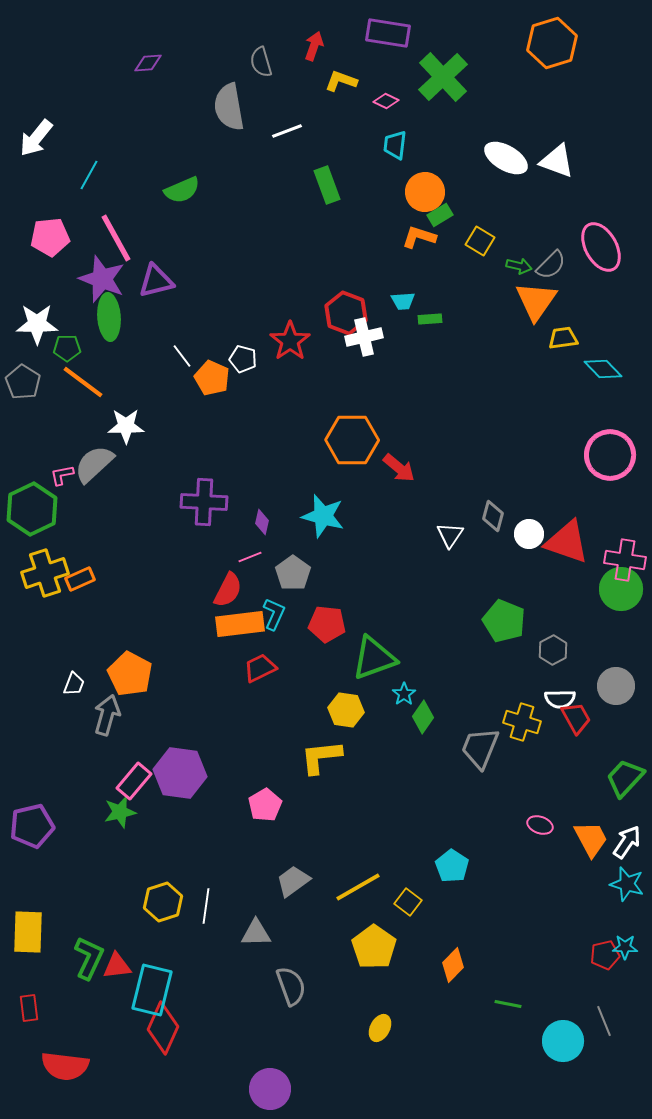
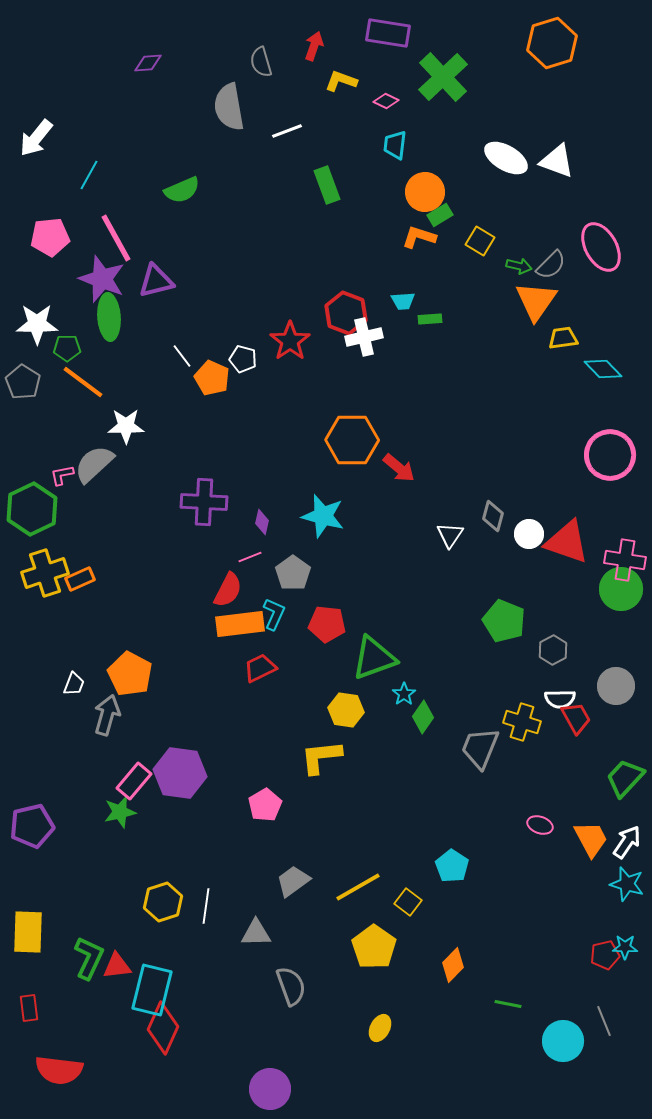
red semicircle at (65, 1066): moved 6 px left, 4 px down
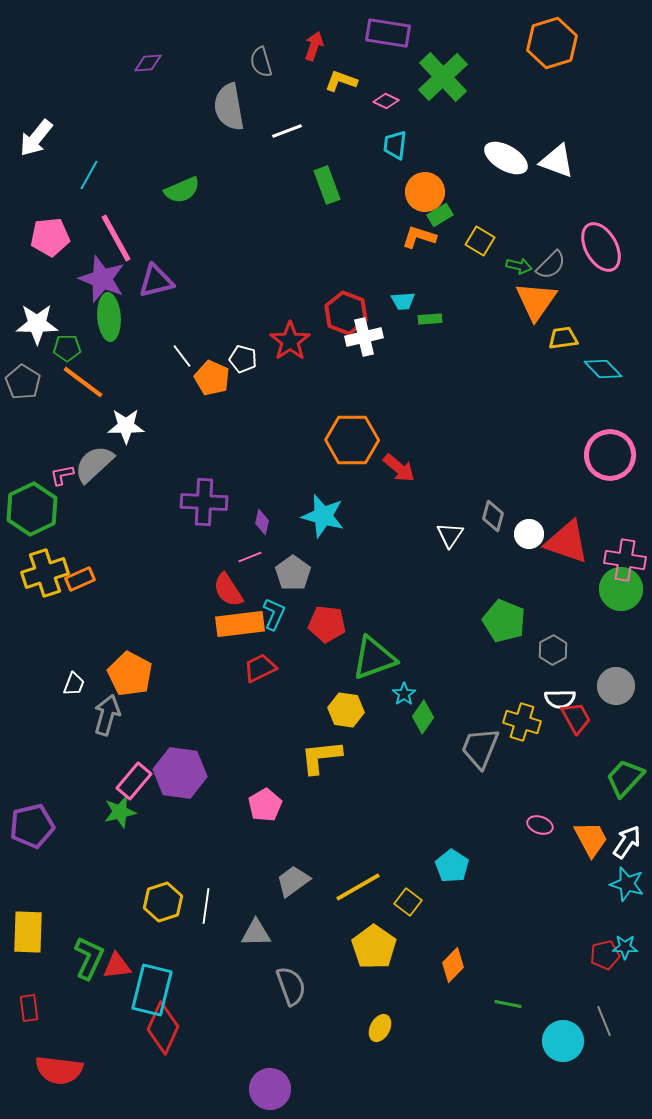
red semicircle at (228, 590): rotated 120 degrees clockwise
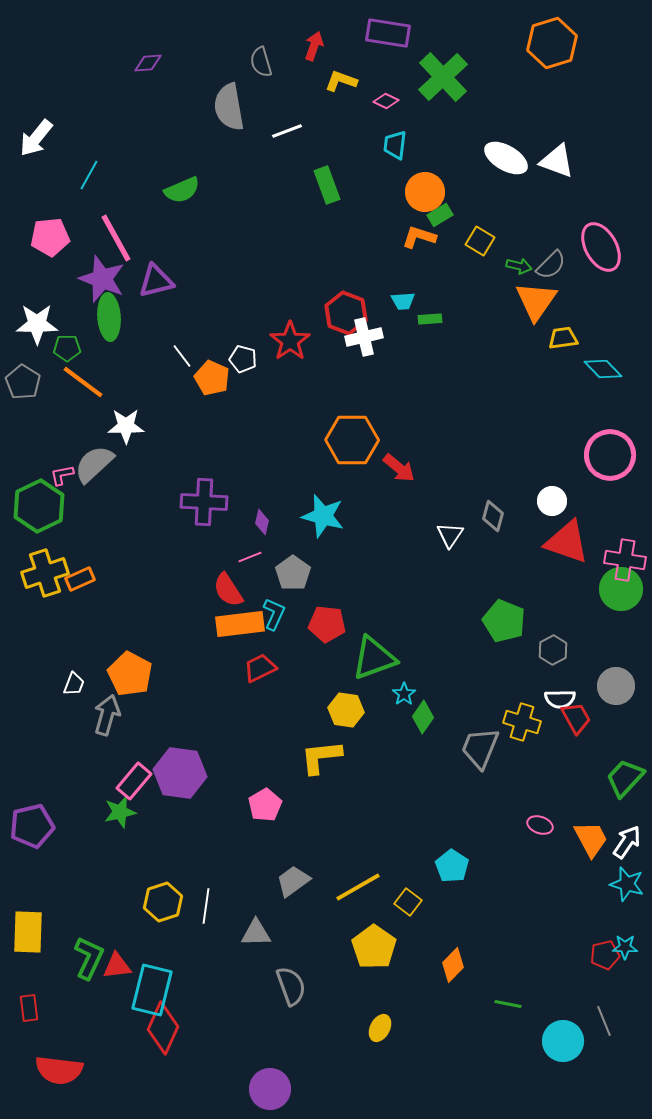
green hexagon at (32, 509): moved 7 px right, 3 px up
white circle at (529, 534): moved 23 px right, 33 px up
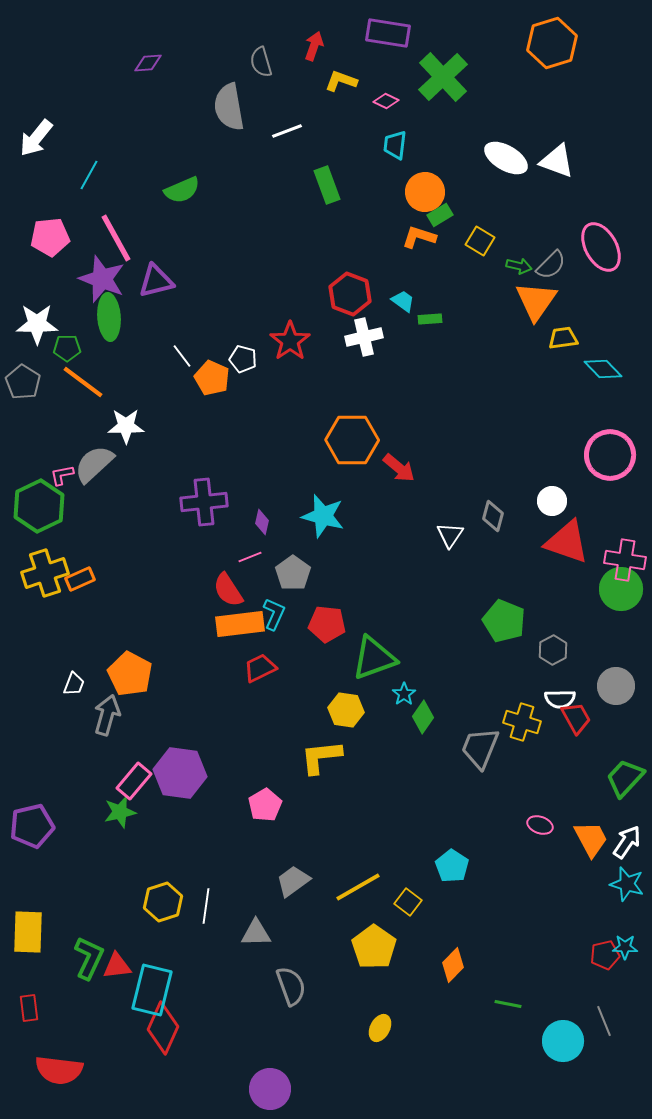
cyan trapezoid at (403, 301): rotated 140 degrees counterclockwise
red hexagon at (346, 313): moved 4 px right, 19 px up
purple cross at (204, 502): rotated 9 degrees counterclockwise
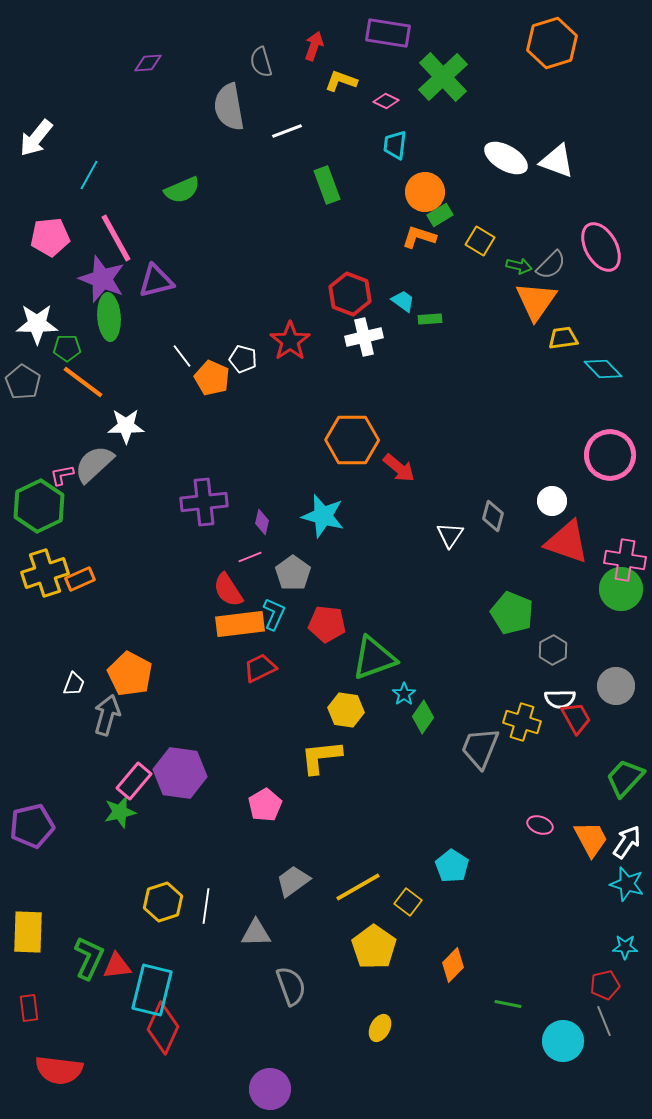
green pentagon at (504, 621): moved 8 px right, 8 px up
red pentagon at (605, 955): moved 30 px down
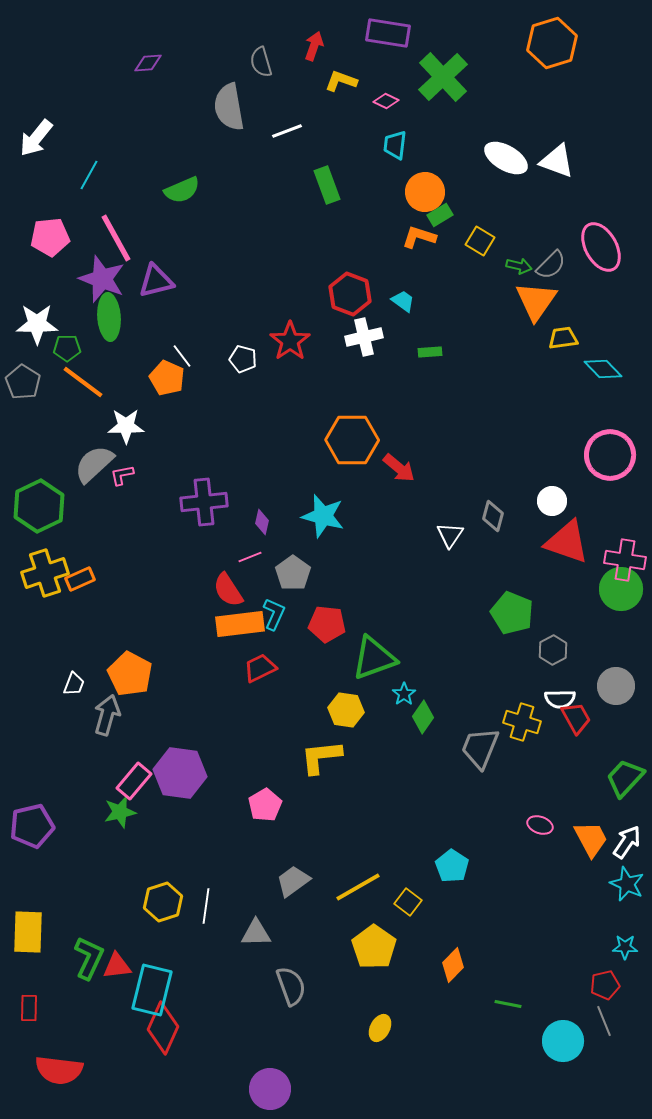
green rectangle at (430, 319): moved 33 px down
orange pentagon at (212, 378): moved 45 px left
pink L-shape at (62, 475): moved 60 px right
cyan star at (627, 884): rotated 8 degrees clockwise
red rectangle at (29, 1008): rotated 8 degrees clockwise
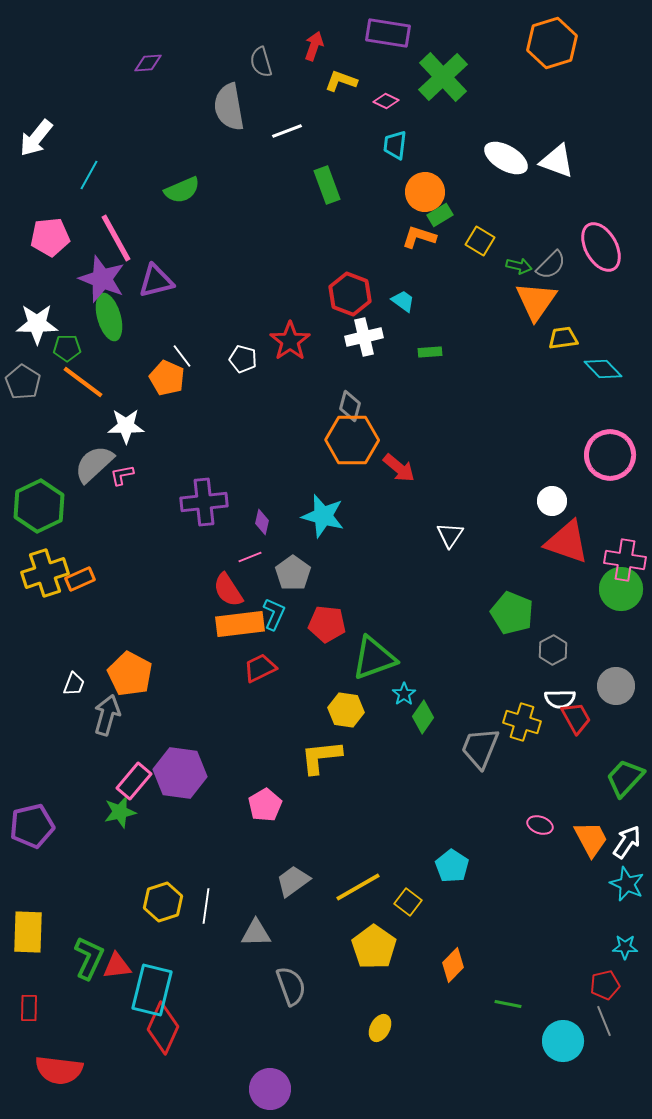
green ellipse at (109, 317): rotated 12 degrees counterclockwise
gray diamond at (493, 516): moved 143 px left, 110 px up
